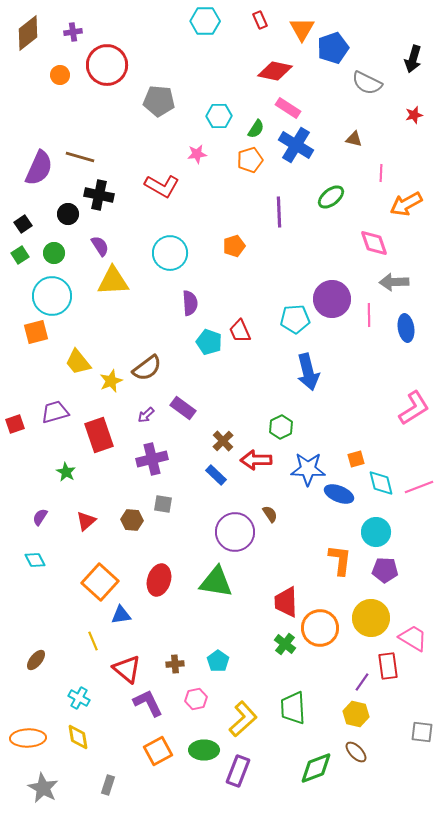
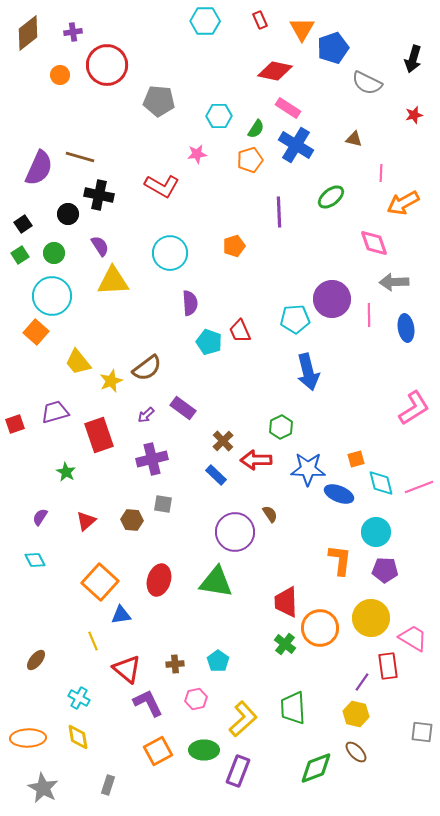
orange arrow at (406, 204): moved 3 px left, 1 px up
orange square at (36, 332): rotated 35 degrees counterclockwise
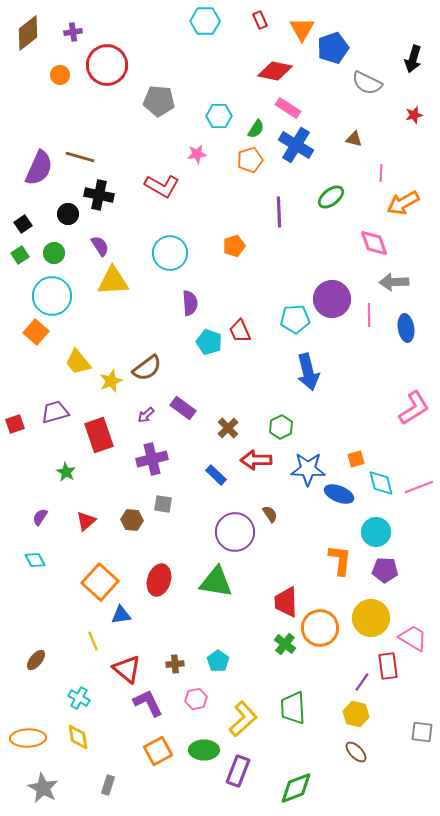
brown cross at (223, 441): moved 5 px right, 13 px up
green diamond at (316, 768): moved 20 px left, 20 px down
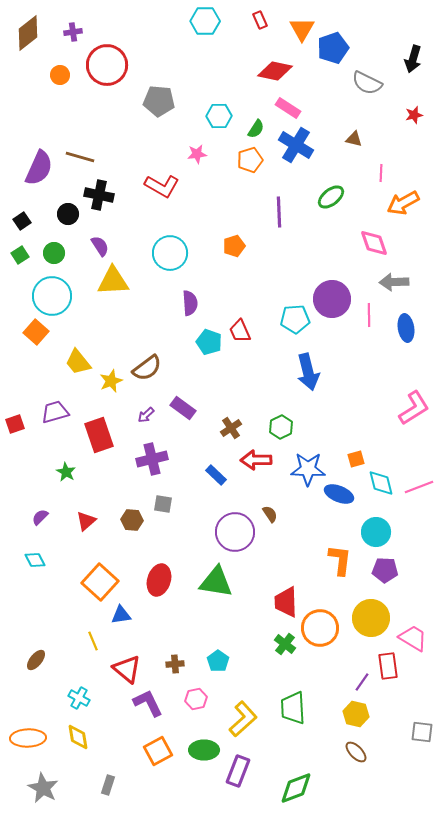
black square at (23, 224): moved 1 px left, 3 px up
brown cross at (228, 428): moved 3 px right; rotated 10 degrees clockwise
purple semicircle at (40, 517): rotated 12 degrees clockwise
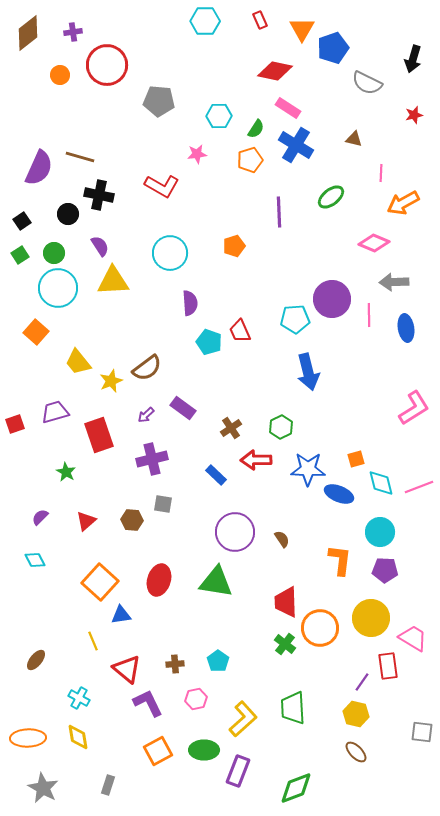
pink diamond at (374, 243): rotated 48 degrees counterclockwise
cyan circle at (52, 296): moved 6 px right, 8 px up
brown semicircle at (270, 514): moved 12 px right, 25 px down
cyan circle at (376, 532): moved 4 px right
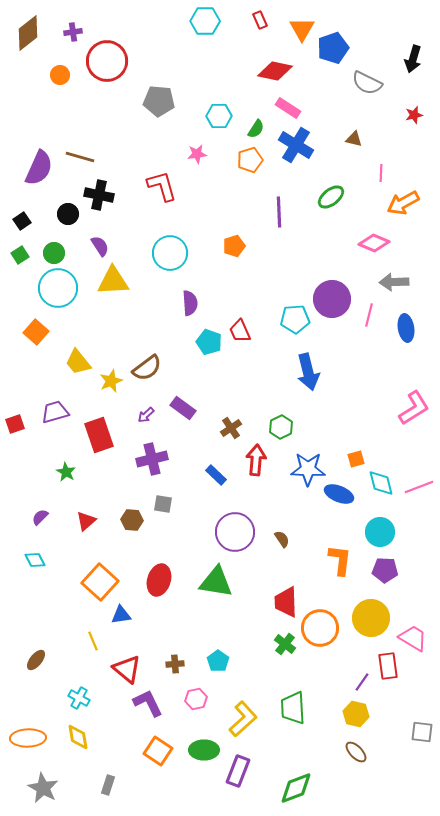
red circle at (107, 65): moved 4 px up
red L-shape at (162, 186): rotated 136 degrees counterclockwise
pink line at (369, 315): rotated 15 degrees clockwise
red arrow at (256, 460): rotated 96 degrees clockwise
orange square at (158, 751): rotated 28 degrees counterclockwise
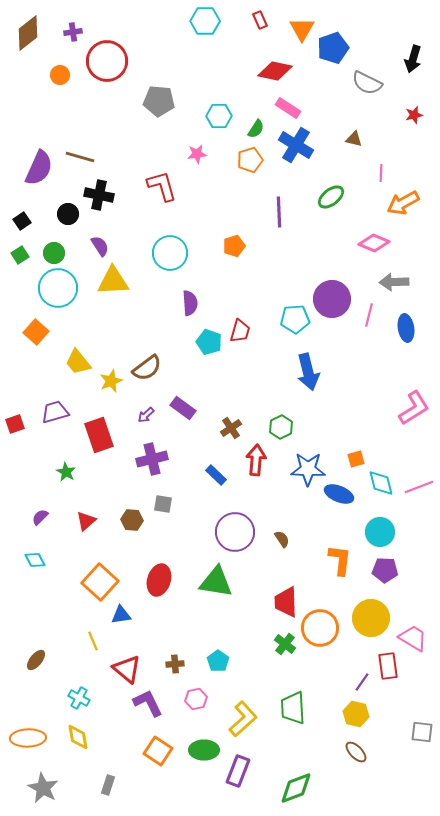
red trapezoid at (240, 331): rotated 140 degrees counterclockwise
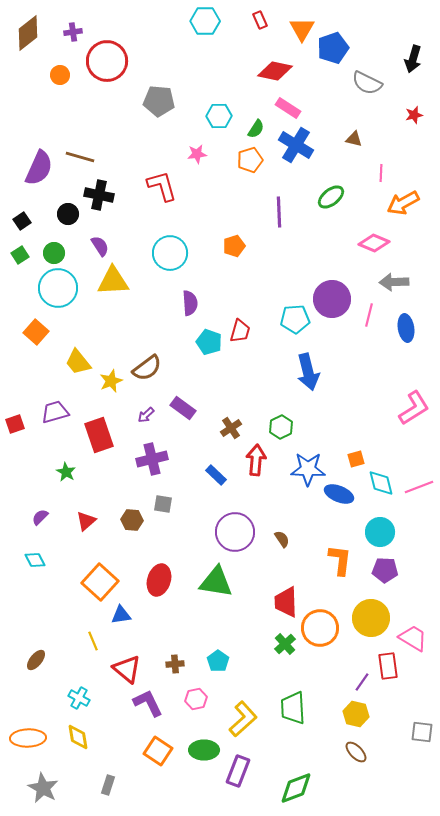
green cross at (285, 644): rotated 10 degrees clockwise
